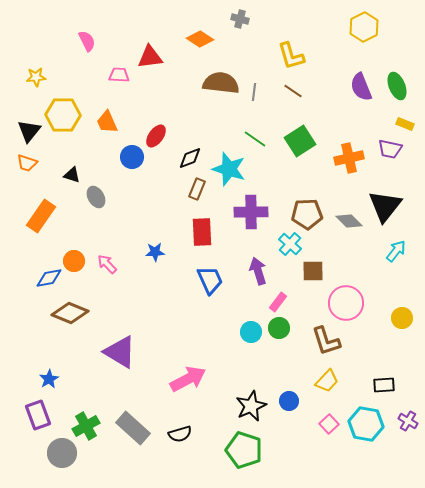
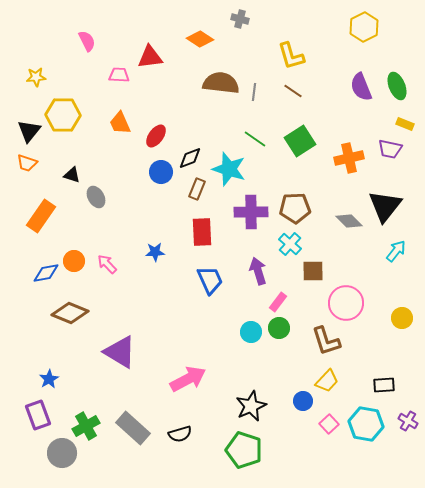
orange trapezoid at (107, 122): moved 13 px right, 1 px down
blue circle at (132, 157): moved 29 px right, 15 px down
brown pentagon at (307, 214): moved 12 px left, 6 px up
blue diamond at (49, 278): moved 3 px left, 5 px up
blue circle at (289, 401): moved 14 px right
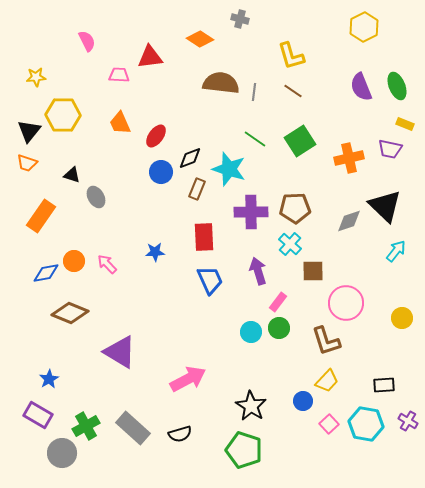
black triangle at (385, 206): rotated 24 degrees counterclockwise
gray diamond at (349, 221): rotated 64 degrees counterclockwise
red rectangle at (202, 232): moved 2 px right, 5 px down
black star at (251, 406): rotated 16 degrees counterclockwise
purple rectangle at (38, 415): rotated 40 degrees counterclockwise
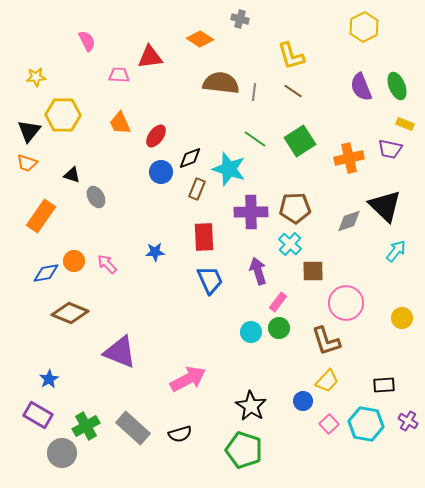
purple triangle at (120, 352): rotated 9 degrees counterclockwise
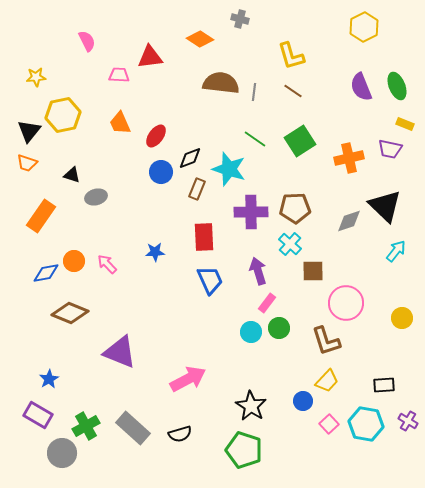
yellow hexagon at (63, 115): rotated 12 degrees counterclockwise
gray ellipse at (96, 197): rotated 75 degrees counterclockwise
pink rectangle at (278, 302): moved 11 px left, 1 px down
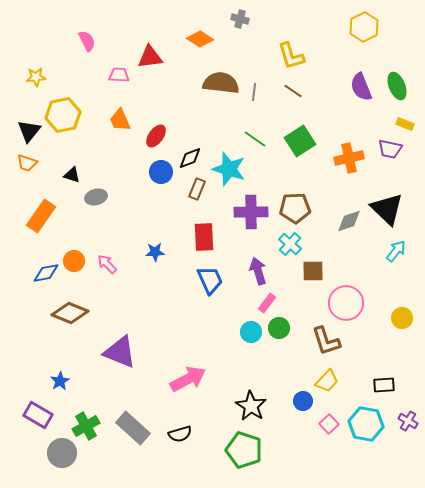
orange trapezoid at (120, 123): moved 3 px up
black triangle at (385, 206): moved 2 px right, 3 px down
blue star at (49, 379): moved 11 px right, 2 px down
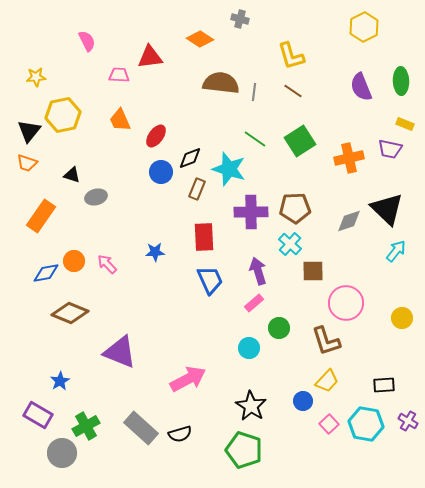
green ellipse at (397, 86): moved 4 px right, 5 px up; rotated 20 degrees clockwise
pink rectangle at (267, 303): moved 13 px left; rotated 12 degrees clockwise
cyan circle at (251, 332): moved 2 px left, 16 px down
gray rectangle at (133, 428): moved 8 px right
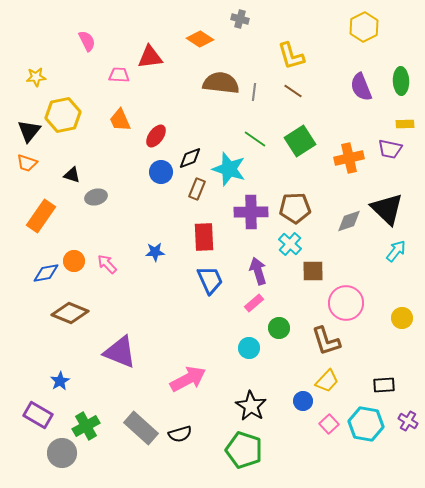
yellow rectangle at (405, 124): rotated 24 degrees counterclockwise
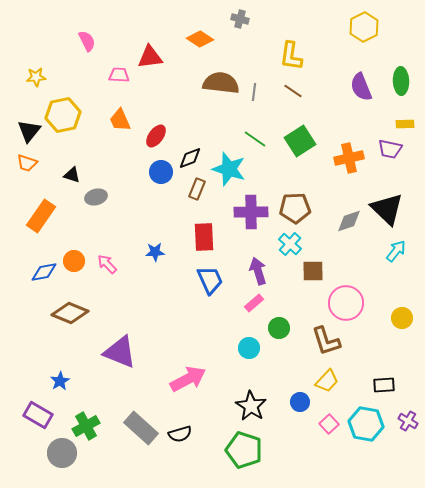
yellow L-shape at (291, 56): rotated 24 degrees clockwise
blue diamond at (46, 273): moved 2 px left, 1 px up
blue circle at (303, 401): moved 3 px left, 1 px down
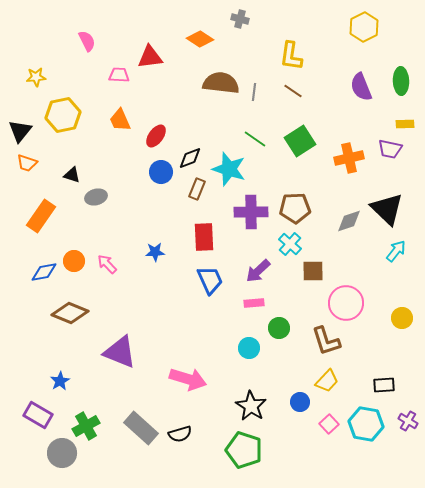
black triangle at (29, 131): moved 9 px left
purple arrow at (258, 271): rotated 116 degrees counterclockwise
pink rectangle at (254, 303): rotated 36 degrees clockwise
pink arrow at (188, 379): rotated 45 degrees clockwise
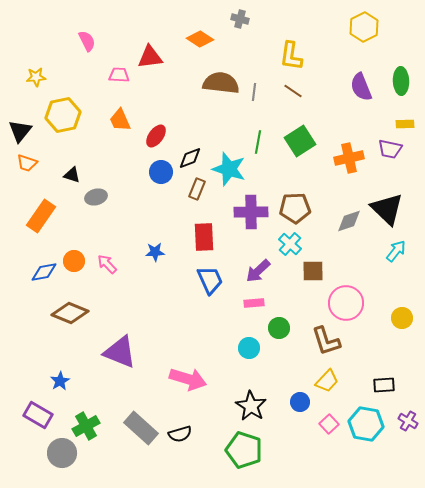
green line at (255, 139): moved 3 px right, 3 px down; rotated 65 degrees clockwise
